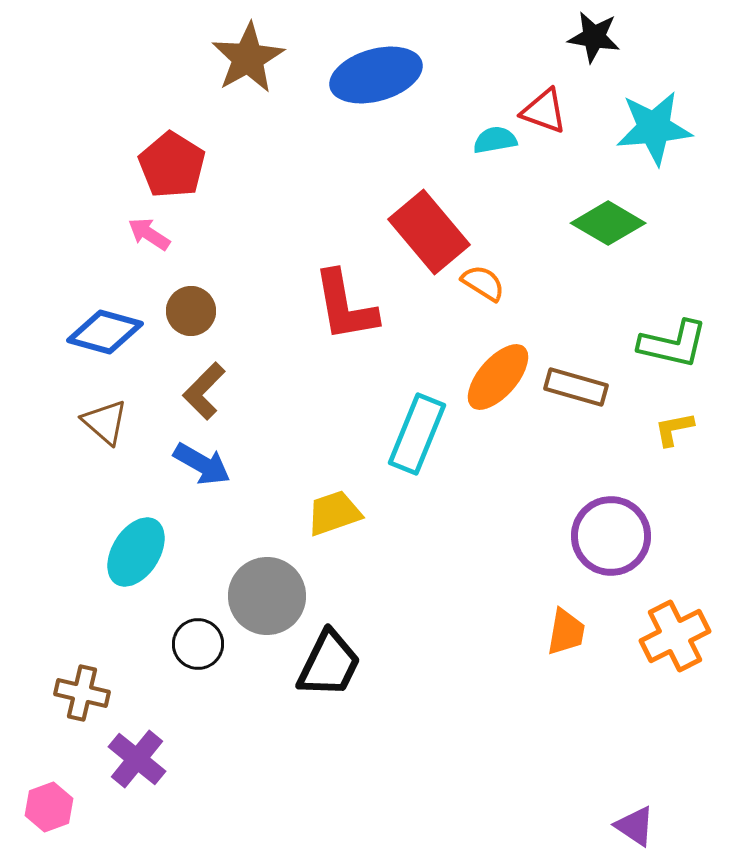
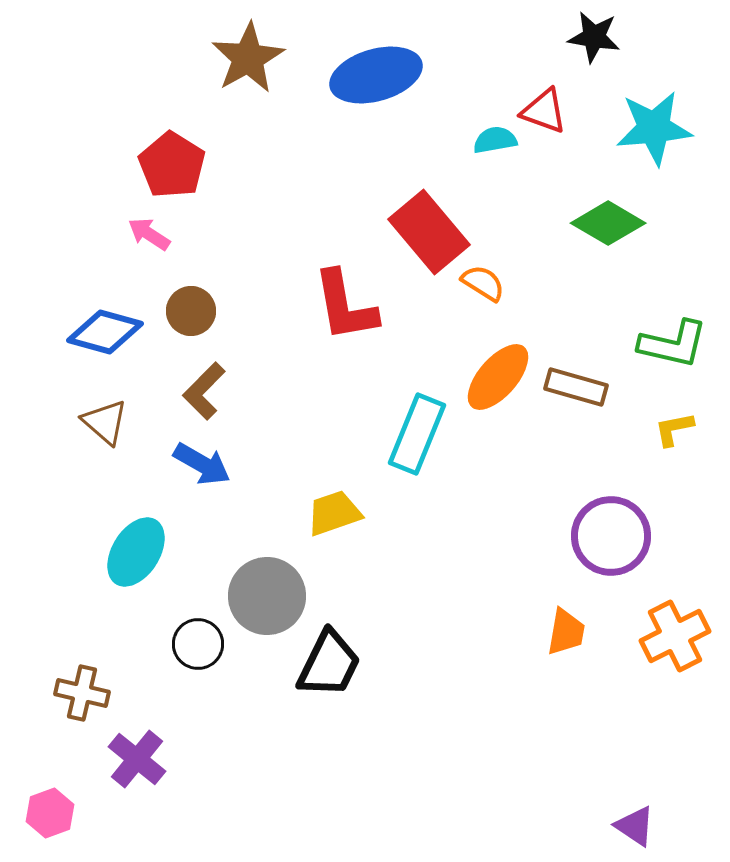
pink hexagon: moved 1 px right, 6 px down
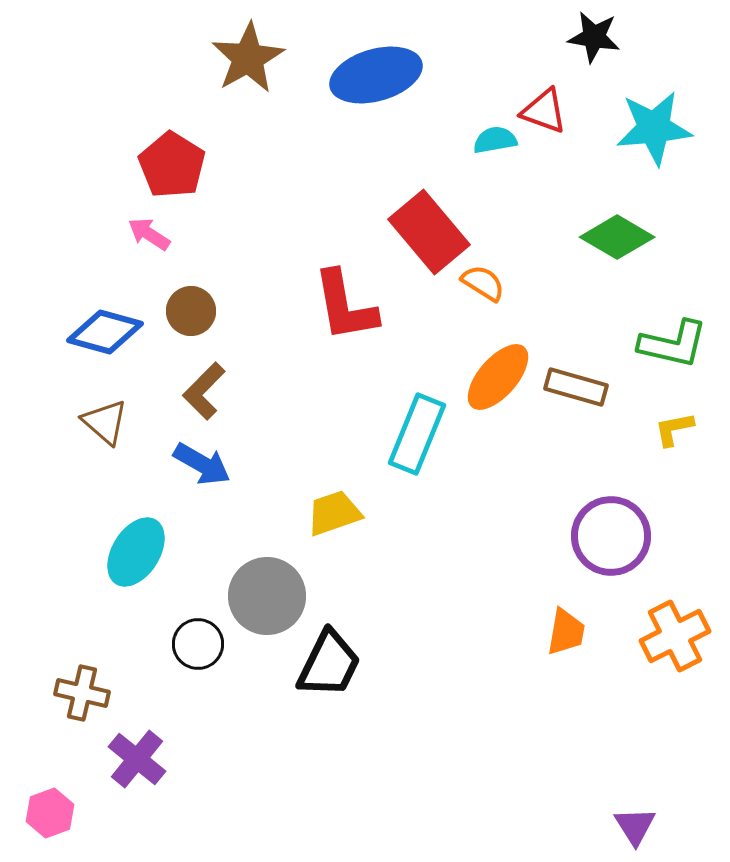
green diamond: moved 9 px right, 14 px down
purple triangle: rotated 24 degrees clockwise
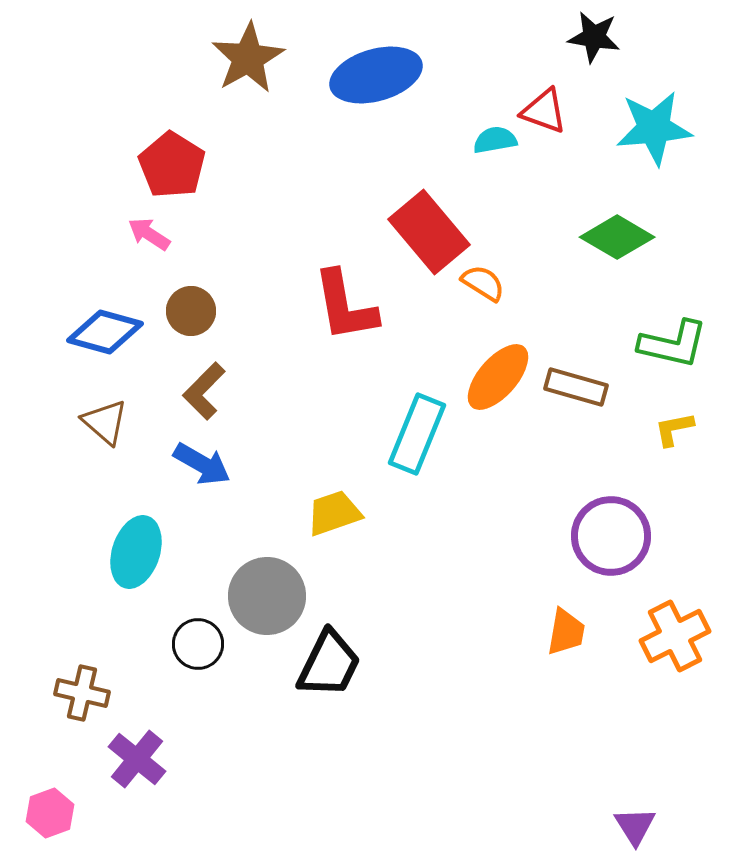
cyan ellipse: rotated 14 degrees counterclockwise
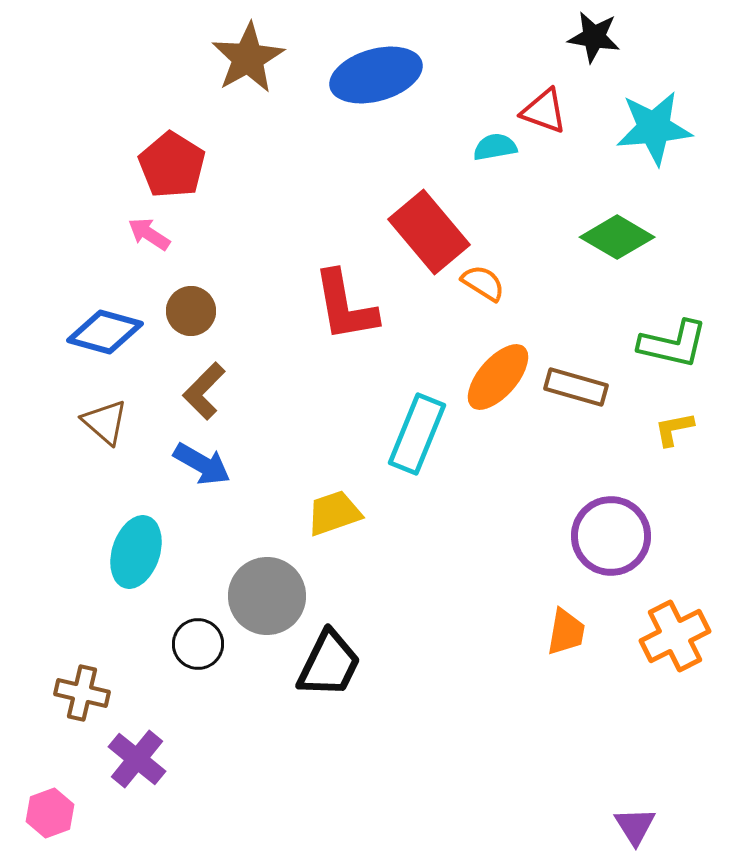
cyan semicircle: moved 7 px down
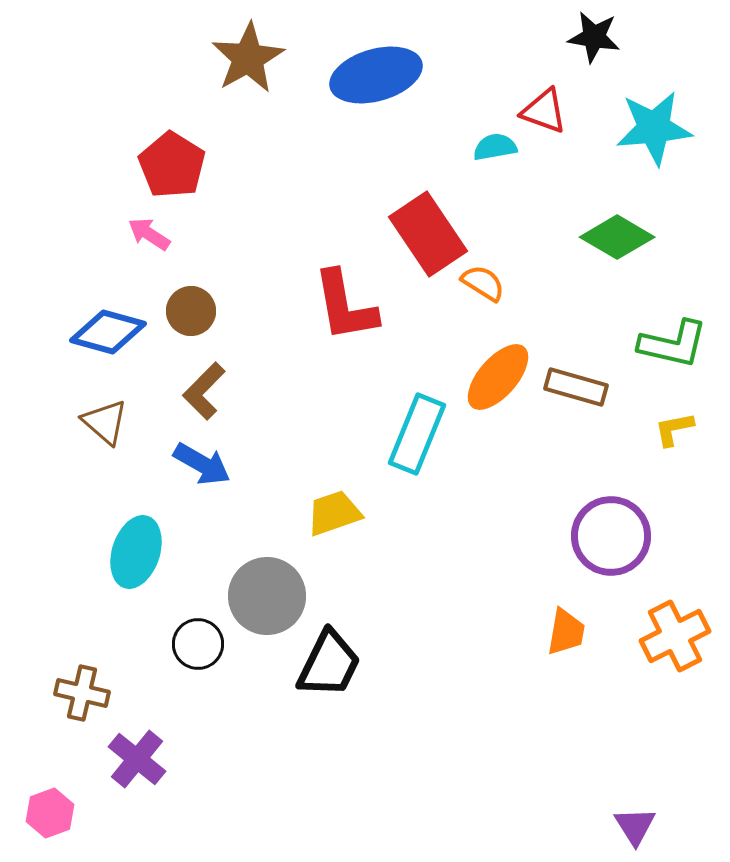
red rectangle: moved 1 px left, 2 px down; rotated 6 degrees clockwise
blue diamond: moved 3 px right
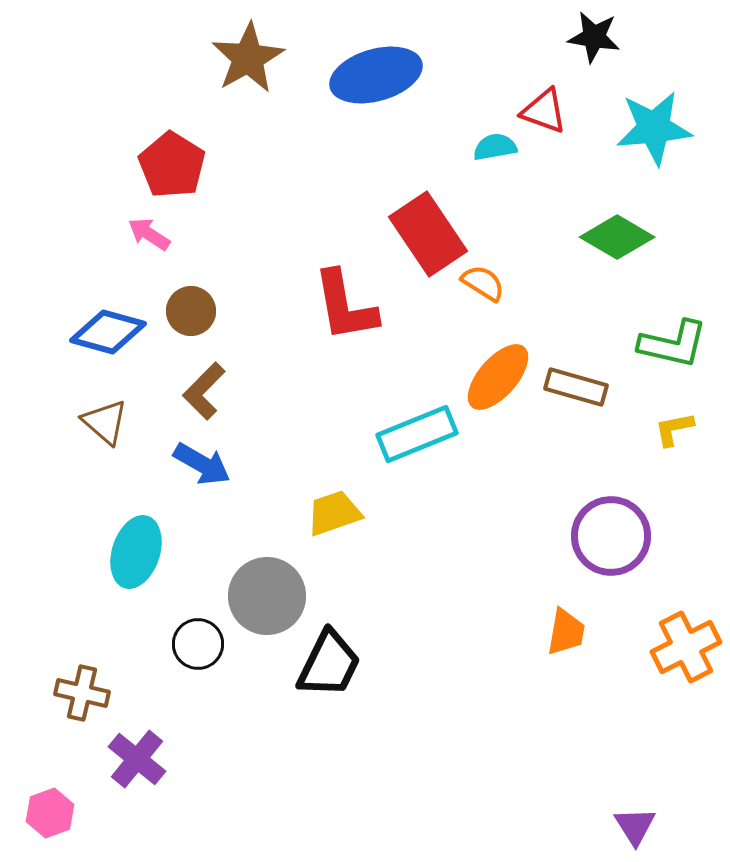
cyan rectangle: rotated 46 degrees clockwise
orange cross: moved 11 px right, 11 px down
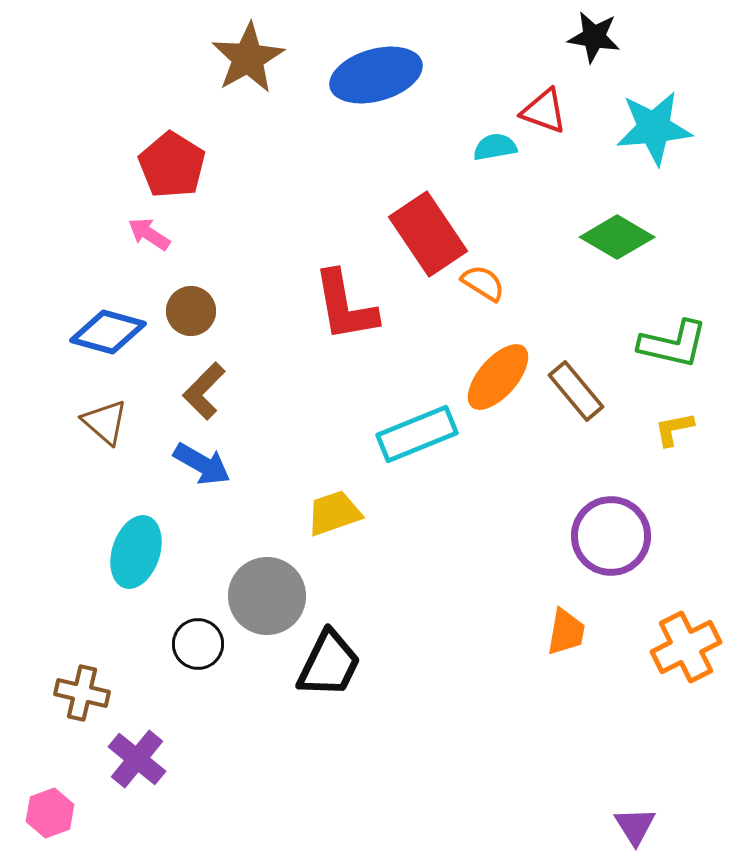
brown rectangle: moved 4 px down; rotated 34 degrees clockwise
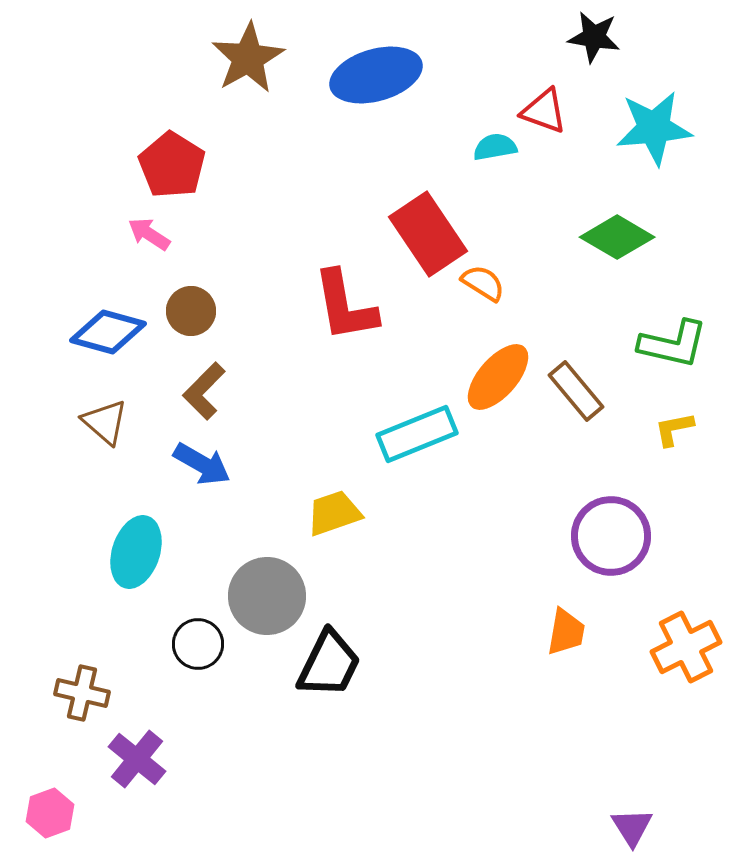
purple triangle: moved 3 px left, 1 px down
